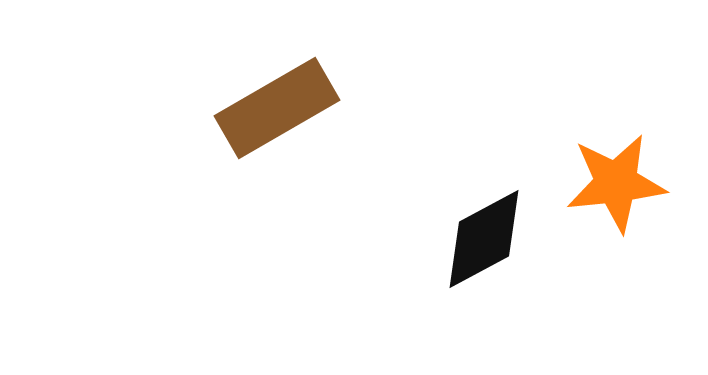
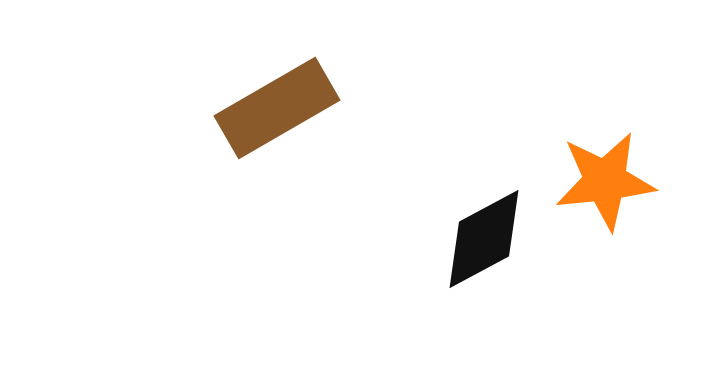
orange star: moved 11 px left, 2 px up
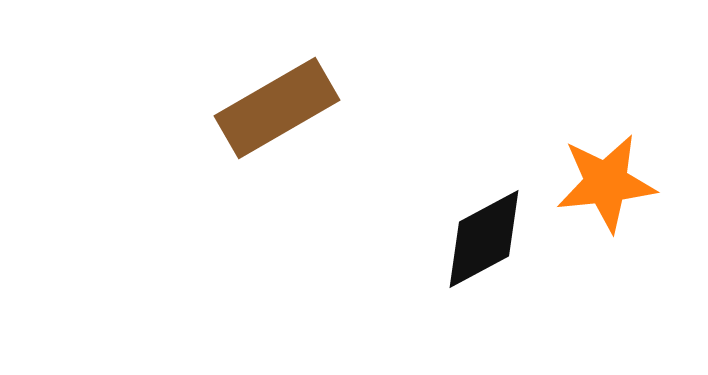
orange star: moved 1 px right, 2 px down
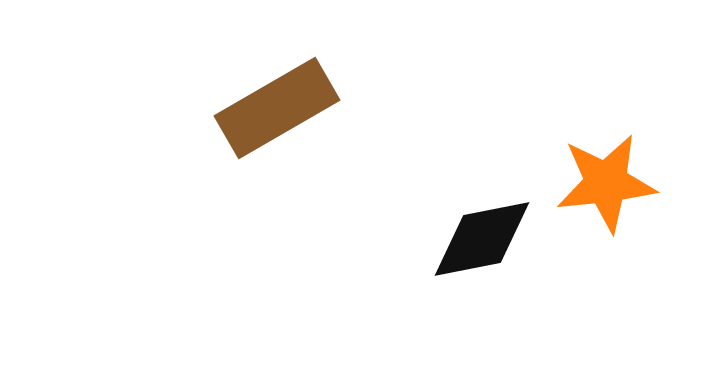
black diamond: moved 2 px left; rotated 17 degrees clockwise
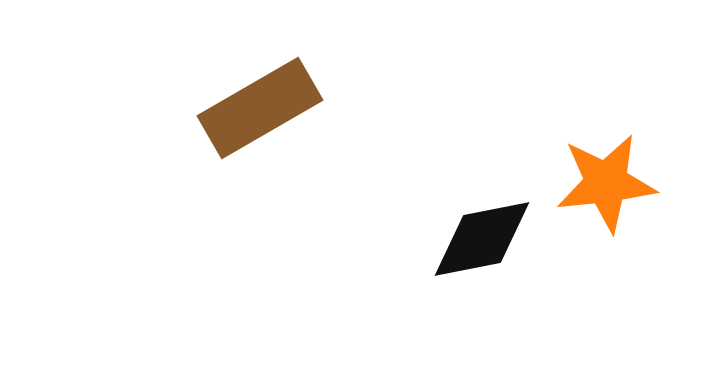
brown rectangle: moved 17 px left
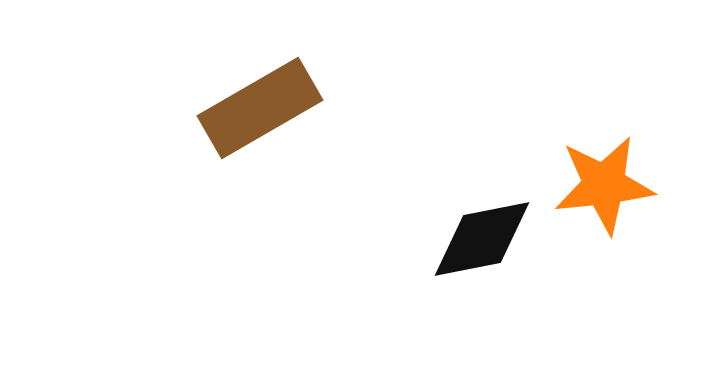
orange star: moved 2 px left, 2 px down
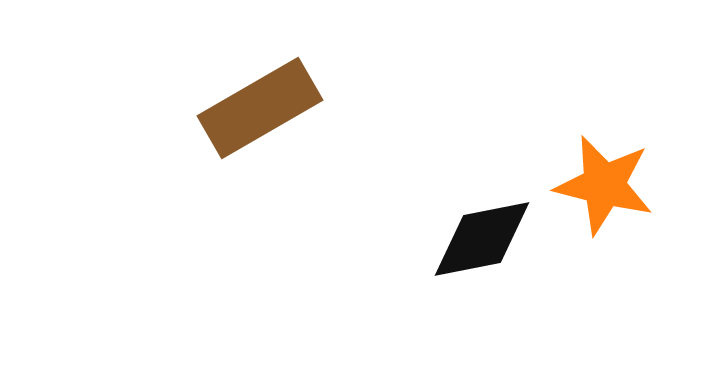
orange star: rotated 20 degrees clockwise
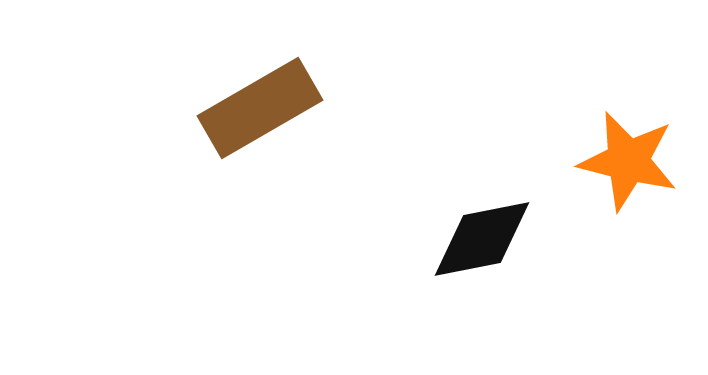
orange star: moved 24 px right, 24 px up
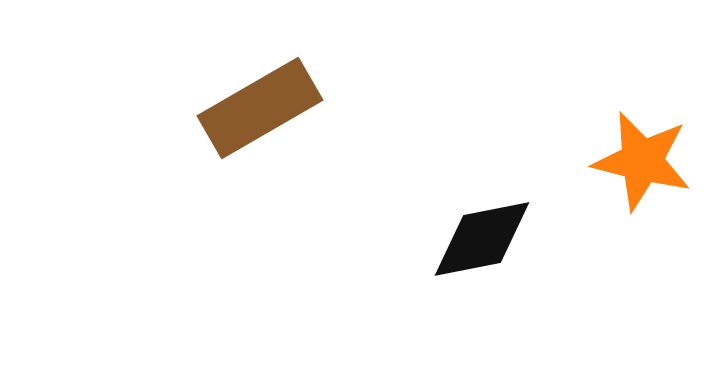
orange star: moved 14 px right
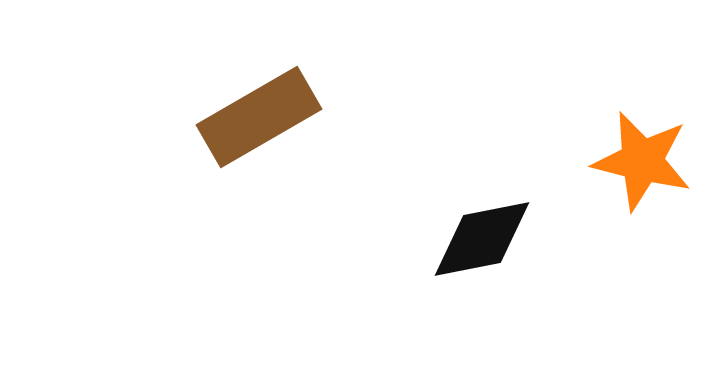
brown rectangle: moved 1 px left, 9 px down
